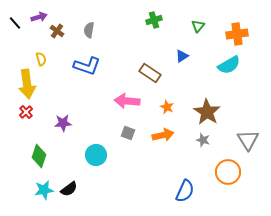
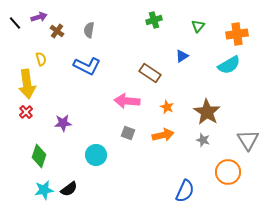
blue L-shape: rotated 8 degrees clockwise
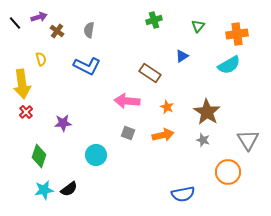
yellow arrow: moved 5 px left
blue semicircle: moved 2 px left, 3 px down; rotated 55 degrees clockwise
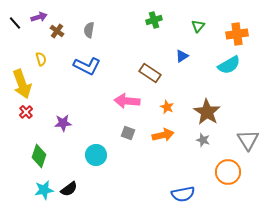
yellow arrow: rotated 12 degrees counterclockwise
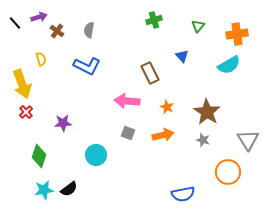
blue triangle: rotated 40 degrees counterclockwise
brown rectangle: rotated 30 degrees clockwise
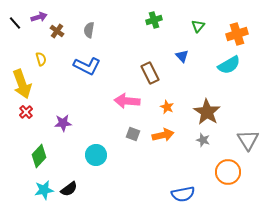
orange cross: rotated 10 degrees counterclockwise
gray square: moved 5 px right, 1 px down
green diamond: rotated 25 degrees clockwise
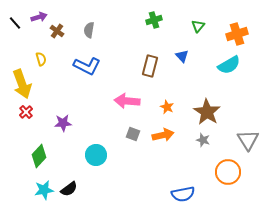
brown rectangle: moved 7 px up; rotated 40 degrees clockwise
